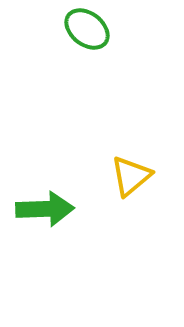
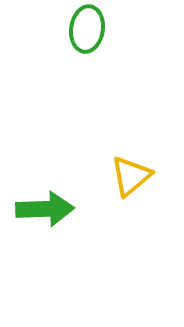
green ellipse: rotated 60 degrees clockwise
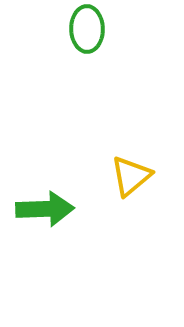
green ellipse: rotated 9 degrees counterclockwise
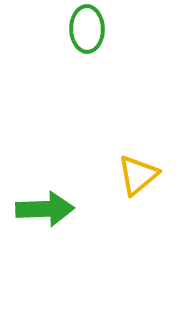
yellow triangle: moved 7 px right, 1 px up
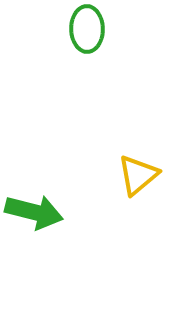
green arrow: moved 11 px left, 3 px down; rotated 16 degrees clockwise
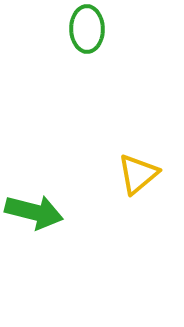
yellow triangle: moved 1 px up
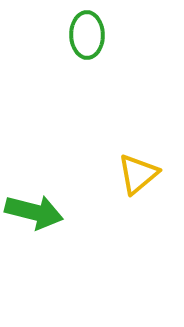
green ellipse: moved 6 px down
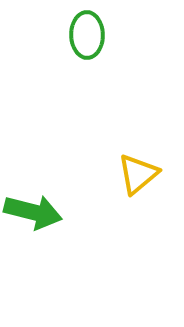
green arrow: moved 1 px left
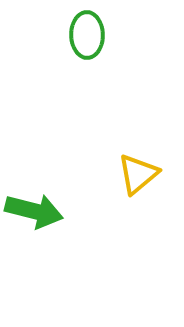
green arrow: moved 1 px right, 1 px up
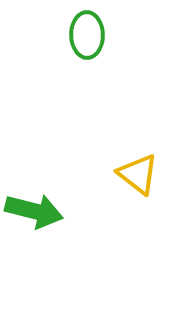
yellow triangle: rotated 42 degrees counterclockwise
